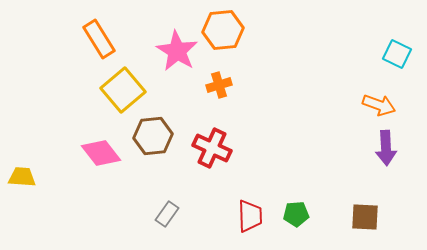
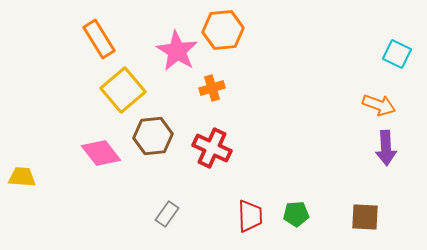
orange cross: moved 7 px left, 3 px down
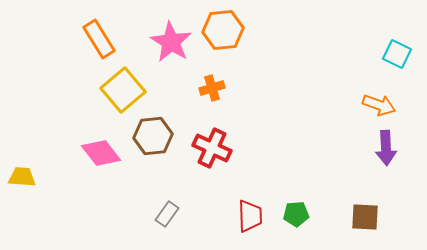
pink star: moved 6 px left, 9 px up
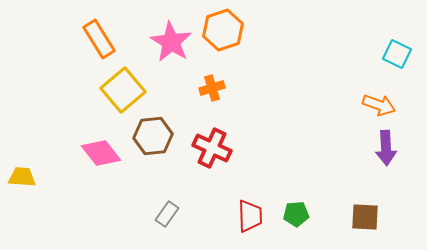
orange hexagon: rotated 12 degrees counterclockwise
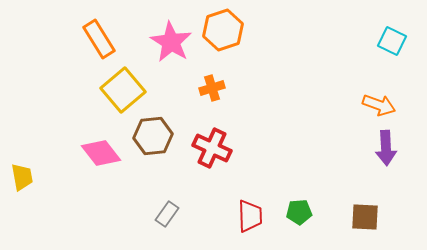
cyan square: moved 5 px left, 13 px up
yellow trapezoid: rotated 76 degrees clockwise
green pentagon: moved 3 px right, 2 px up
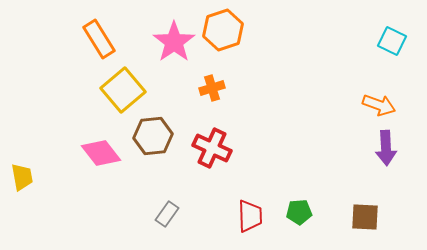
pink star: moved 3 px right; rotated 6 degrees clockwise
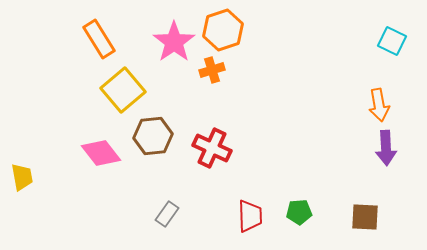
orange cross: moved 18 px up
orange arrow: rotated 60 degrees clockwise
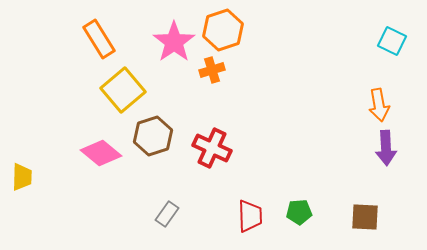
brown hexagon: rotated 12 degrees counterclockwise
pink diamond: rotated 12 degrees counterclockwise
yellow trapezoid: rotated 12 degrees clockwise
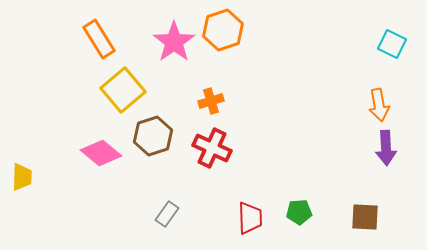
cyan square: moved 3 px down
orange cross: moved 1 px left, 31 px down
red trapezoid: moved 2 px down
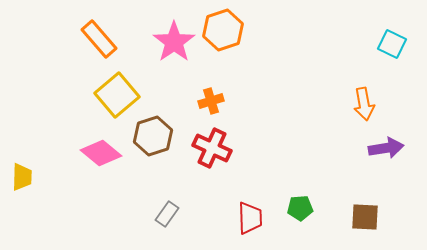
orange rectangle: rotated 9 degrees counterclockwise
yellow square: moved 6 px left, 5 px down
orange arrow: moved 15 px left, 1 px up
purple arrow: rotated 96 degrees counterclockwise
green pentagon: moved 1 px right, 4 px up
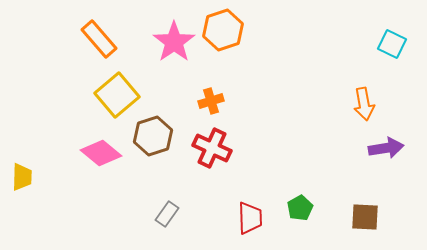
green pentagon: rotated 25 degrees counterclockwise
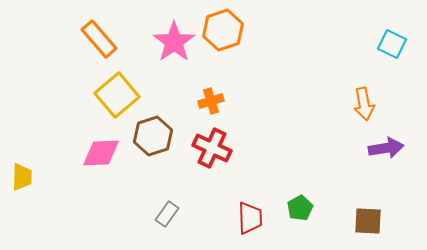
pink diamond: rotated 42 degrees counterclockwise
brown square: moved 3 px right, 4 px down
